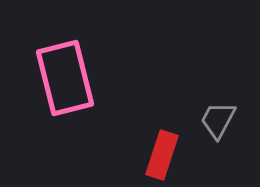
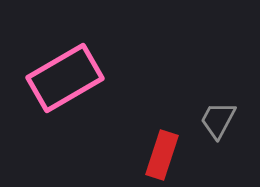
pink rectangle: rotated 74 degrees clockwise
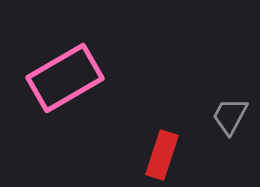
gray trapezoid: moved 12 px right, 4 px up
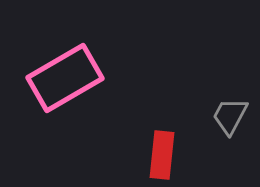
red rectangle: rotated 12 degrees counterclockwise
